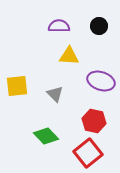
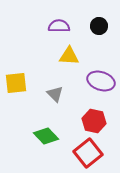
yellow square: moved 1 px left, 3 px up
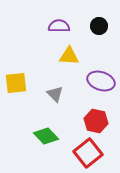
red hexagon: moved 2 px right
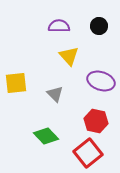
yellow triangle: rotated 45 degrees clockwise
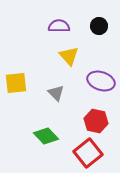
gray triangle: moved 1 px right, 1 px up
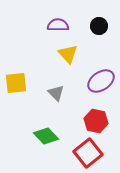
purple semicircle: moved 1 px left, 1 px up
yellow triangle: moved 1 px left, 2 px up
purple ellipse: rotated 52 degrees counterclockwise
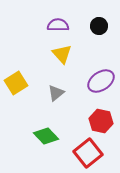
yellow triangle: moved 6 px left
yellow square: rotated 25 degrees counterclockwise
gray triangle: rotated 36 degrees clockwise
red hexagon: moved 5 px right
